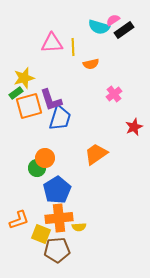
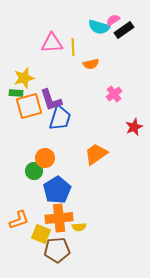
green rectangle: rotated 40 degrees clockwise
green circle: moved 3 px left, 3 px down
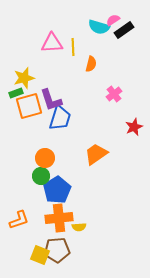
orange semicircle: rotated 63 degrees counterclockwise
green rectangle: rotated 24 degrees counterclockwise
green circle: moved 7 px right, 5 px down
yellow square: moved 1 px left, 21 px down
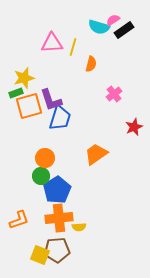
yellow line: rotated 18 degrees clockwise
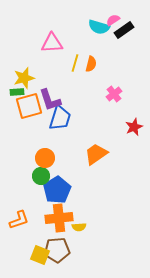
yellow line: moved 2 px right, 16 px down
green rectangle: moved 1 px right, 1 px up; rotated 16 degrees clockwise
purple L-shape: moved 1 px left
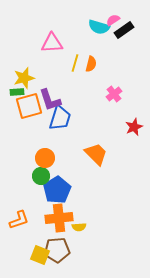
orange trapezoid: rotated 80 degrees clockwise
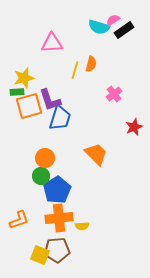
yellow line: moved 7 px down
yellow semicircle: moved 3 px right, 1 px up
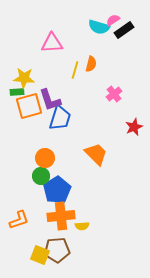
yellow star: rotated 20 degrees clockwise
orange cross: moved 2 px right, 2 px up
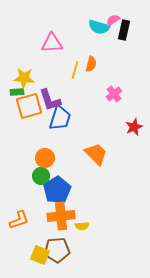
black rectangle: rotated 42 degrees counterclockwise
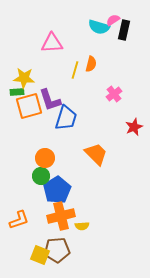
blue trapezoid: moved 6 px right
orange cross: rotated 8 degrees counterclockwise
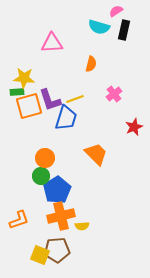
pink semicircle: moved 3 px right, 9 px up
yellow line: moved 29 px down; rotated 54 degrees clockwise
